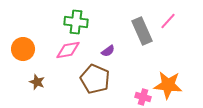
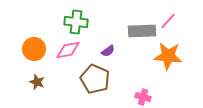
gray rectangle: rotated 68 degrees counterclockwise
orange circle: moved 11 px right
orange star: moved 29 px up
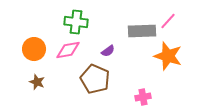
orange star: rotated 12 degrees clockwise
pink cross: rotated 28 degrees counterclockwise
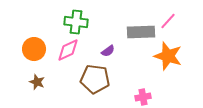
gray rectangle: moved 1 px left, 1 px down
pink diamond: rotated 15 degrees counterclockwise
brown pentagon: rotated 16 degrees counterclockwise
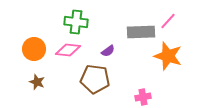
pink diamond: rotated 30 degrees clockwise
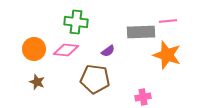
pink line: rotated 42 degrees clockwise
pink diamond: moved 2 px left
orange star: moved 1 px left, 1 px up
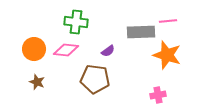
pink cross: moved 15 px right, 2 px up
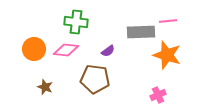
brown star: moved 8 px right, 5 px down
pink cross: rotated 14 degrees counterclockwise
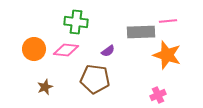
brown star: rotated 28 degrees clockwise
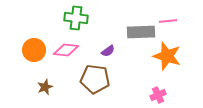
green cross: moved 4 px up
orange circle: moved 1 px down
orange star: moved 1 px down
